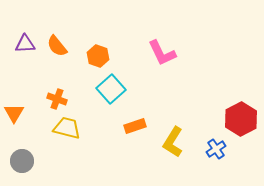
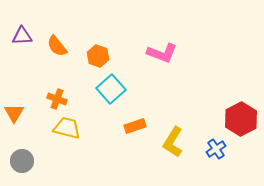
purple triangle: moved 3 px left, 8 px up
pink L-shape: rotated 44 degrees counterclockwise
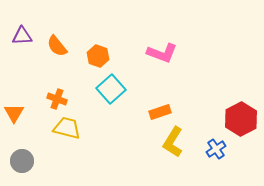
orange rectangle: moved 25 px right, 14 px up
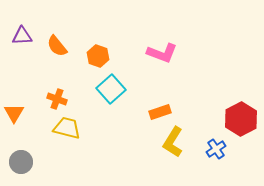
gray circle: moved 1 px left, 1 px down
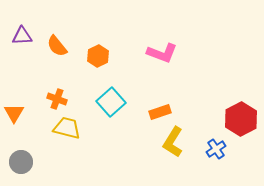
orange hexagon: rotated 15 degrees clockwise
cyan square: moved 13 px down
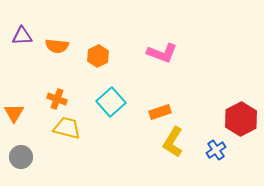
orange semicircle: rotated 45 degrees counterclockwise
blue cross: moved 1 px down
gray circle: moved 5 px up
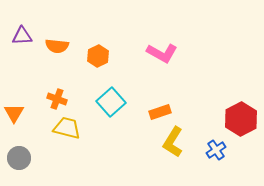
pink L-shape: rotated 8 degrees clockwise
gray circle: moved 2 px left, 1 px down
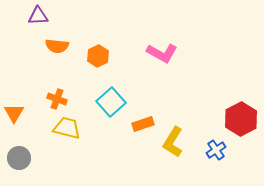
purple triangle: moved 16 px right, 20 px up
orange rectangle: moved 17 px left, 12 px down
